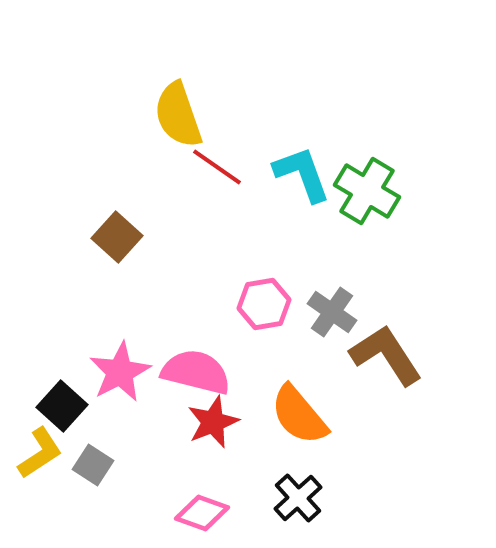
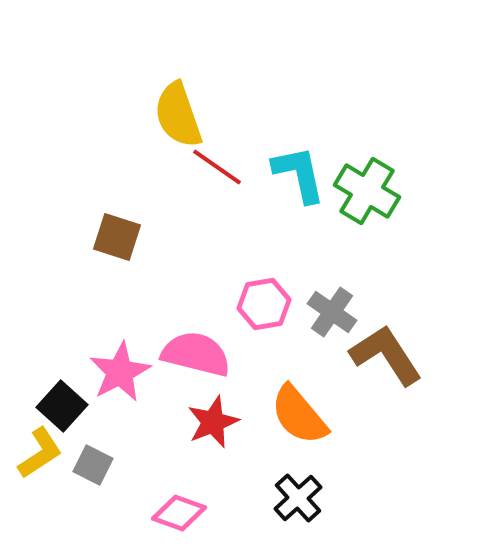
cyan L-shape: moved 3 px left; rotated 8 degrees clockwise
brown square: rotated 24 degrees counterclockwise
pink semicircle: moved 18 px up
gray square: rotated 6 degrees counterclockwise
pink diamond: moved 23 px left
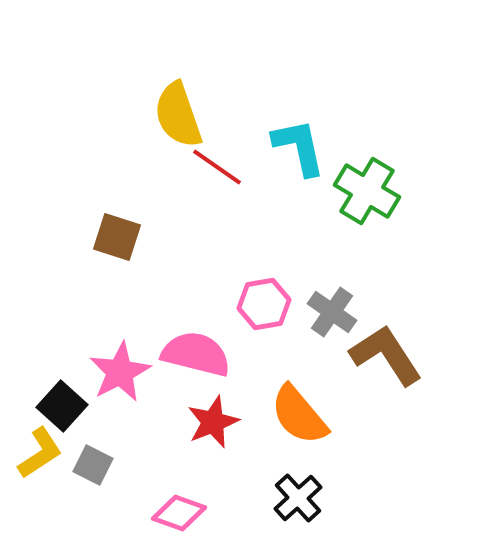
cyan L-shape: moved 27 px up
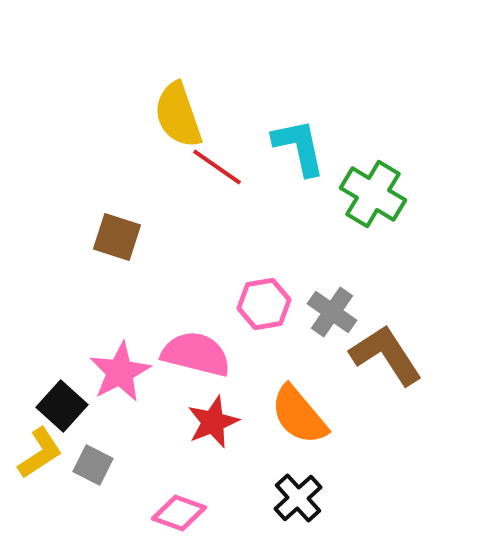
green cross: moved 6 px right, 3 px down
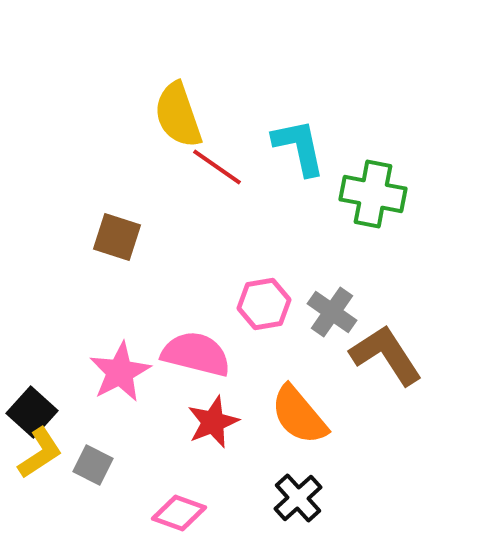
green cross: rotated 20 degrees counterclockwise
black square: moved 30 px left, 6 px down
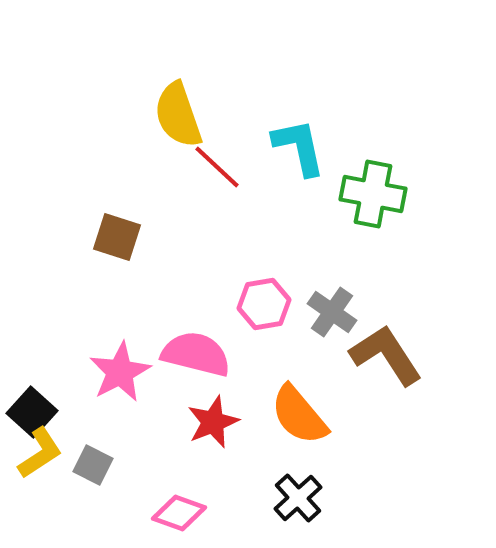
red line: rotated 8 degrees clockwise
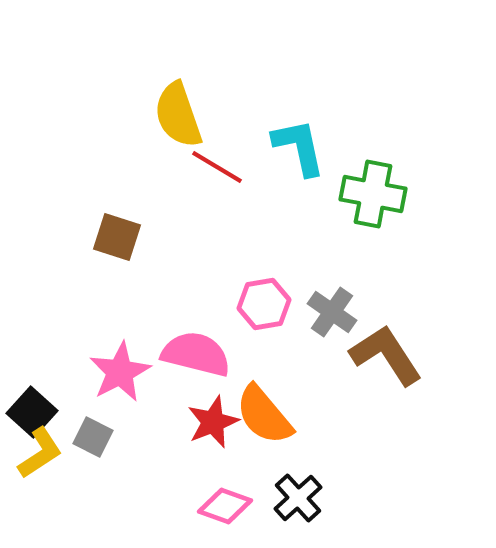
red line: rotated 12 degrees counterclockwise
orange semicircle: moved 35 px left
gray square: moved 28 px up
pink diamond: moved 46 px right, 7 px up
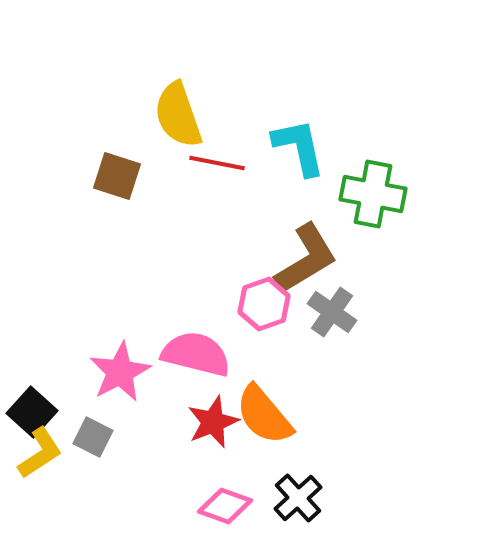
red line: moved 4 px up; rotated 20 degrees counterclockwise
brown square: moved 61 px up
pink hexagon: rotated 9 degrees counterclockwise
brown L-shape: moved 80 px left, 96 px up; rotated 92 degrees clockwise
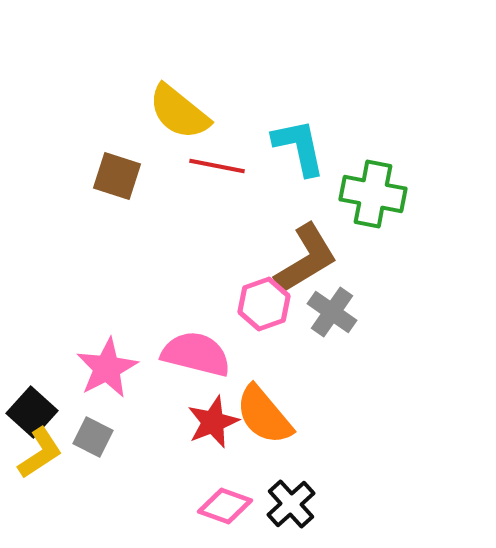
yellow semicircle: moved 1 px right, 3 px up; rotated 32 degrees counterclockwise
red line: moved 3 px down
pink star: moved 13 px left, 4 px up
black cross: moved 7 px left, 6 px down
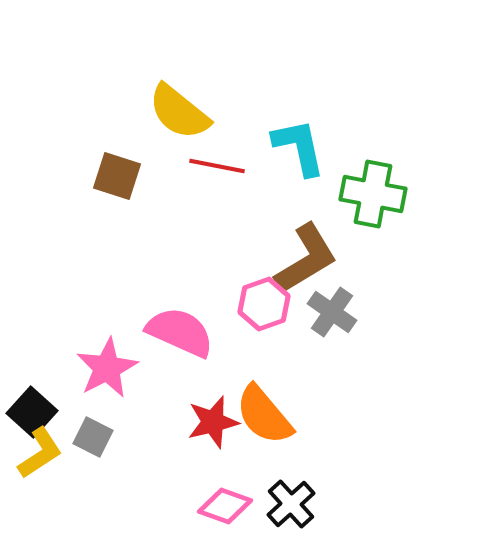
pink semicircle: moved 16 px left, 22 px up; rotated 10 degrees clockwise
red star: rotated 8 degrees clockwise
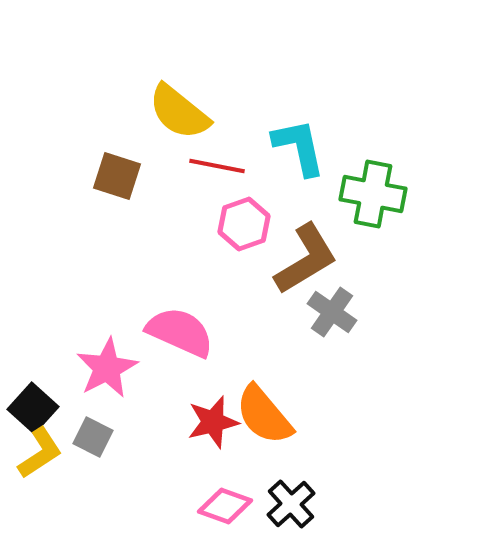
pink hexagon: moved 20 px left, 80 px up
black square: moved 1 px right, 4 px up
